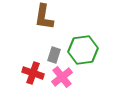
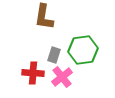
red cross: rotated 15 degrees counterclockwise
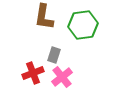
green hexagon: moved 25 px up
red cross: rotated 25 degrees counterclockwise
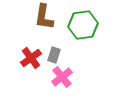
red cross: moved 2 px left, 15 px up; rotated 15 degrees counterclockwise
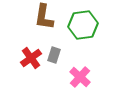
pink cross: moved 18 px right; rotated 10 degrees counterclockwise
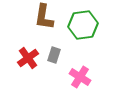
red cross: moved 3 px left
pink cross: rotated 10 degrees counterclockwise
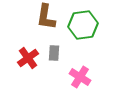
brown L-shape: moved 2 px right
gray rectangle: moved 2 px up; rotated 14 degrees counterclockwise
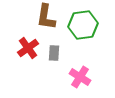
red cross: moved 10 px up
